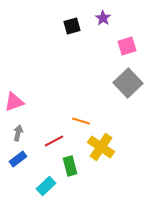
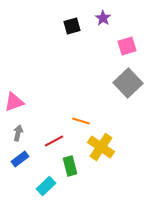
blue rectangle: moved 2 px right
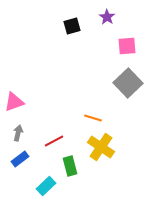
purple star: moved 4 px right, 1 px up
pink square: rotated 12 degrees clockwise
orange line: moved 12 px right, 3 px up
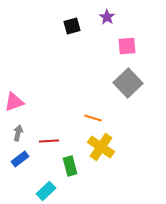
red line: moved 5 px left; rotated 24 degrees clockwise
cyan rectangle: moved 5 px down
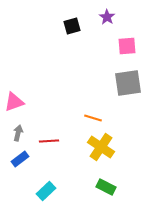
gray square: rotated 36 degrees clockwise
green rectangle: moved 36 px right, 21 px down; rotated 48 degrees counterclockwise
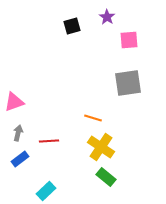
pink square: moved 2 px right, 6 px up
green rectangle: moved 10 px up; rotated 12 degrees clockwise
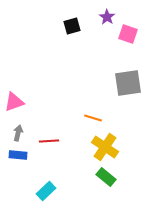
pink square: moved 1 px left, 6 px up; rotated 24 degrees clockwise
yellow cross: moved 4 px right
blue rectangle: moved 2 px left, 4 px up; rotated 42 degrees clockwise
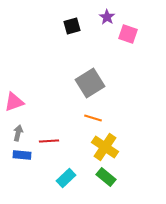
gray square: moved 38 px left; rotated 24 degrees counterclockwise
blue rectangle: moved 4 px right
cyan rectangle: moved 20 px right, 13 px up
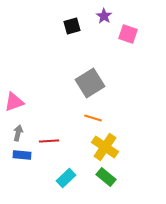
purple star: moved 3 px left, 1 px up
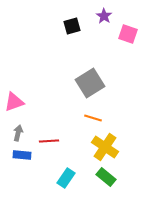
cyan rectangle: rotated 12 degrees counterclockwise
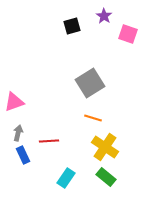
blue rectangle: moved 1 px right; rotated 60 degrees clockwise
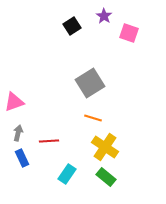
black square: rotated 18 degrees counterclockwise
pink square: moved 1 px right, 1 px up
blue rectangle: moved 1 px left, 3 px down
cyan rectangle: moved 1 px right, 4 px up
